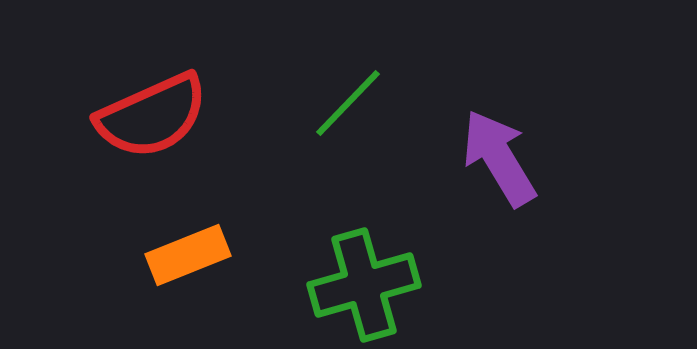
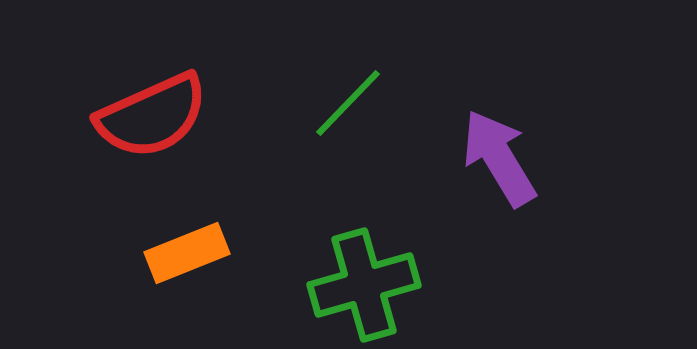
orange rectangle: moved 1 px left, 2 px up
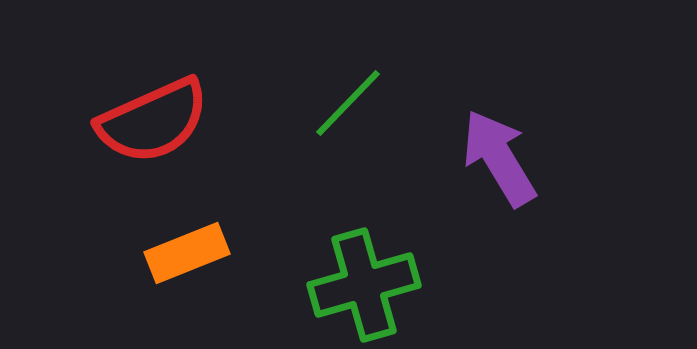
red semicircle: moved 1 px right, 5 px down
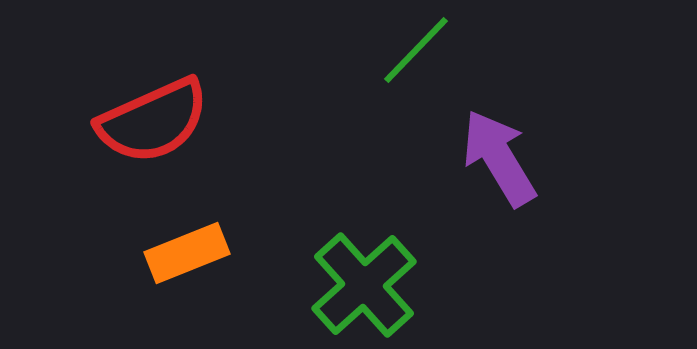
green line: moved 68 px right, 53 px up
green cross: rotated 26 degrees counterclockwise
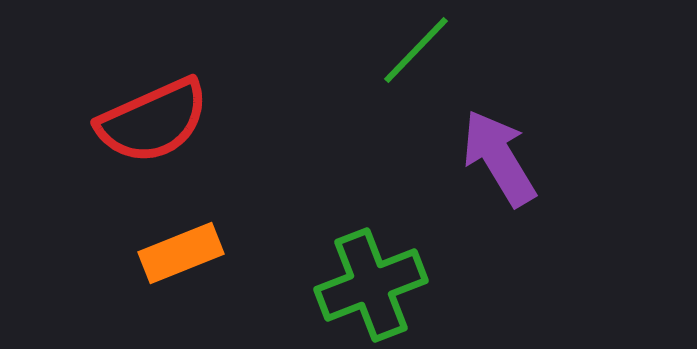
orange rectangle: moved 6 px left
green cross: moved 7 px right; rotated 21 degrees clockwise
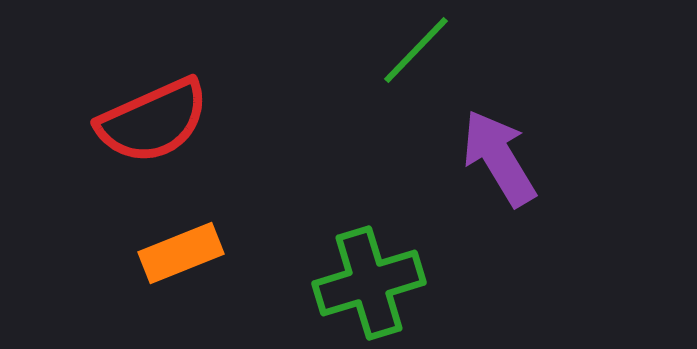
green cross: moved 2 px left, 2 px up; rotated 4 degrees clockwise
